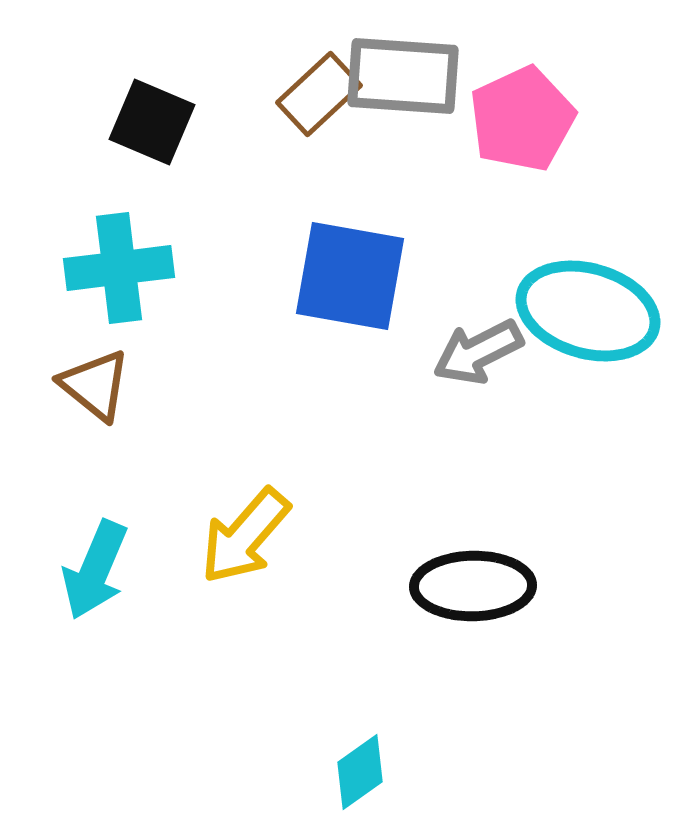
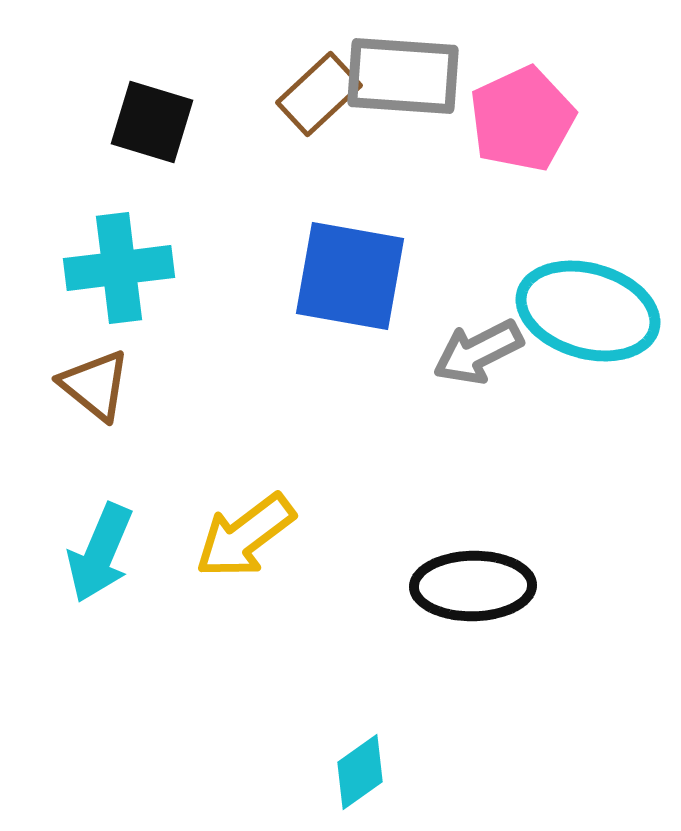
black square: rotated 6 degrees counterclockwise
yellow arrow: rotated 12 degrees clockwise
cyan arrow: moved 5 px right, 17 px up
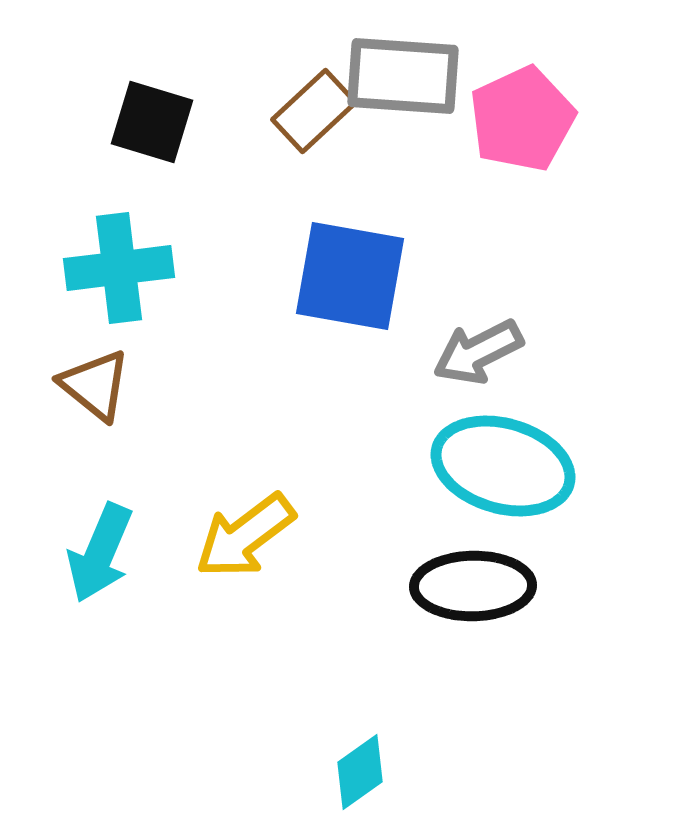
brown rectangle: moved 5 px left, 17 px down
cyan ellipse: moved 85 px left, 155 px down
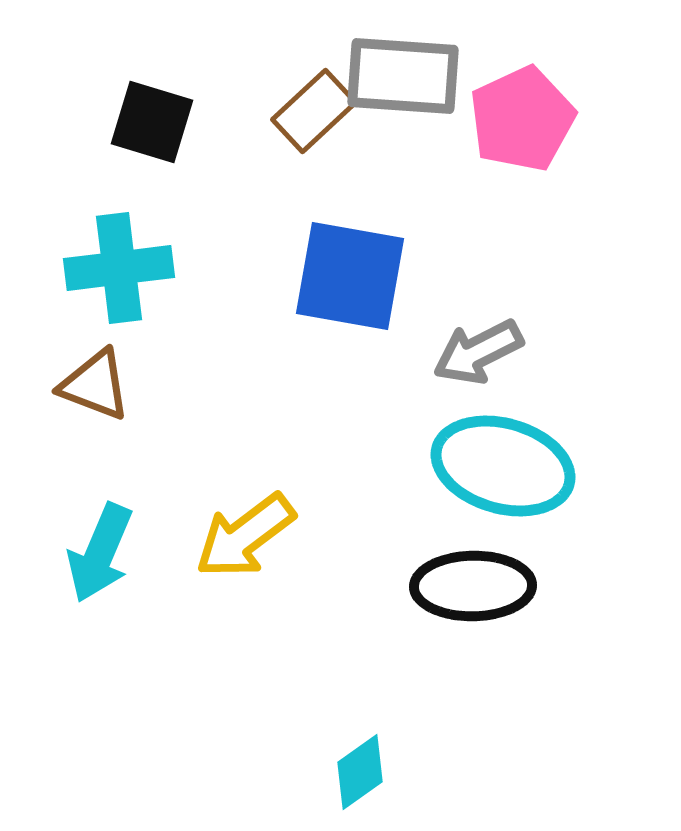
brown triangle: rotated 18 degrees counterclockwise
